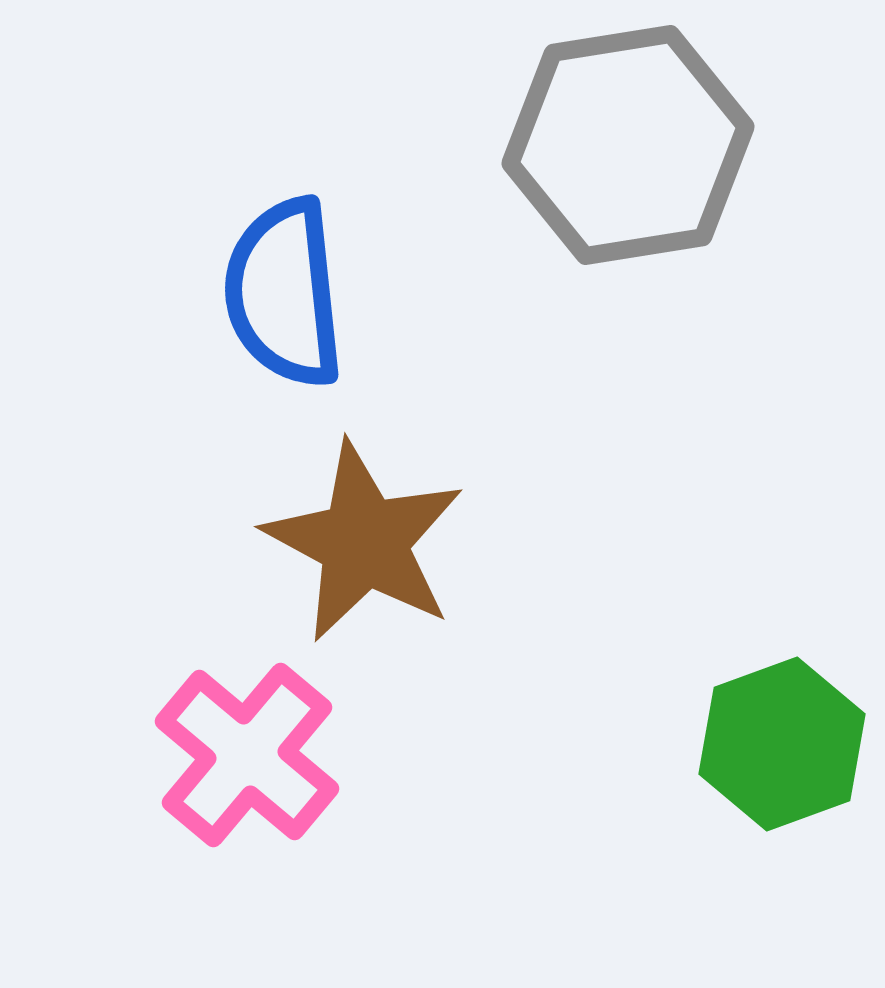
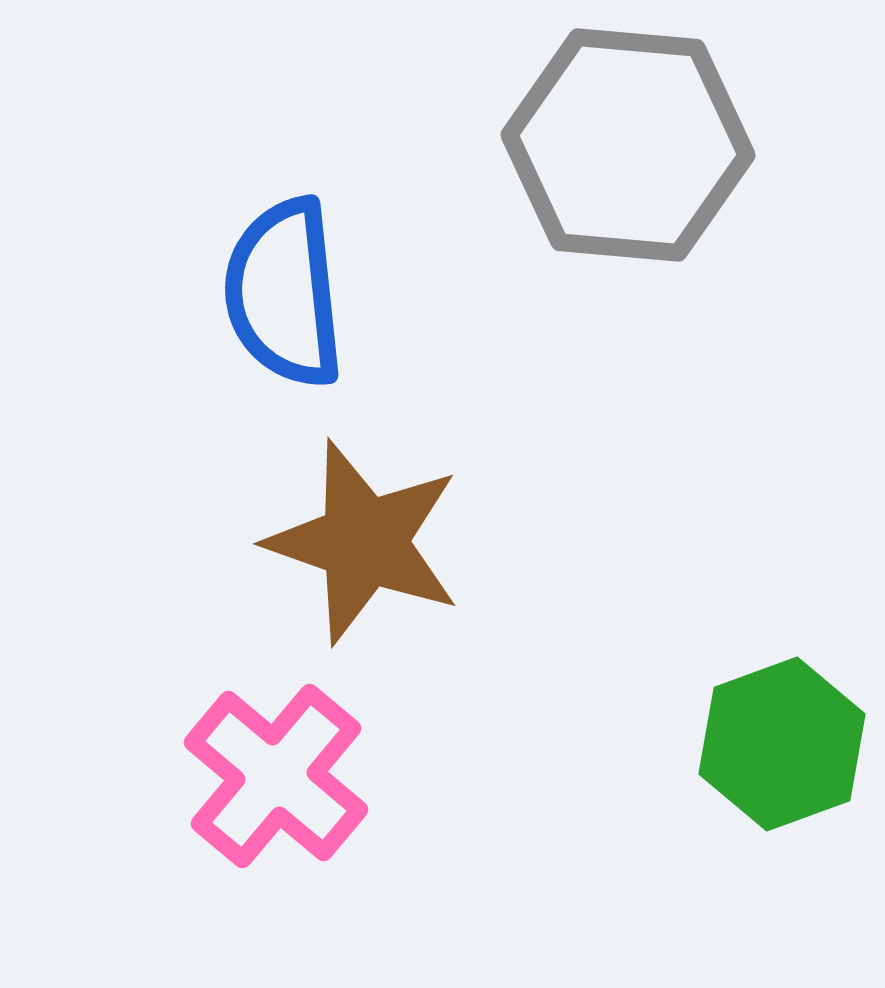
gray hexagon: rotated 14 degrees clockwise
brown star: rotated 9 degrees counterclockwise
pink cross: moved 29 px right, 21 px down
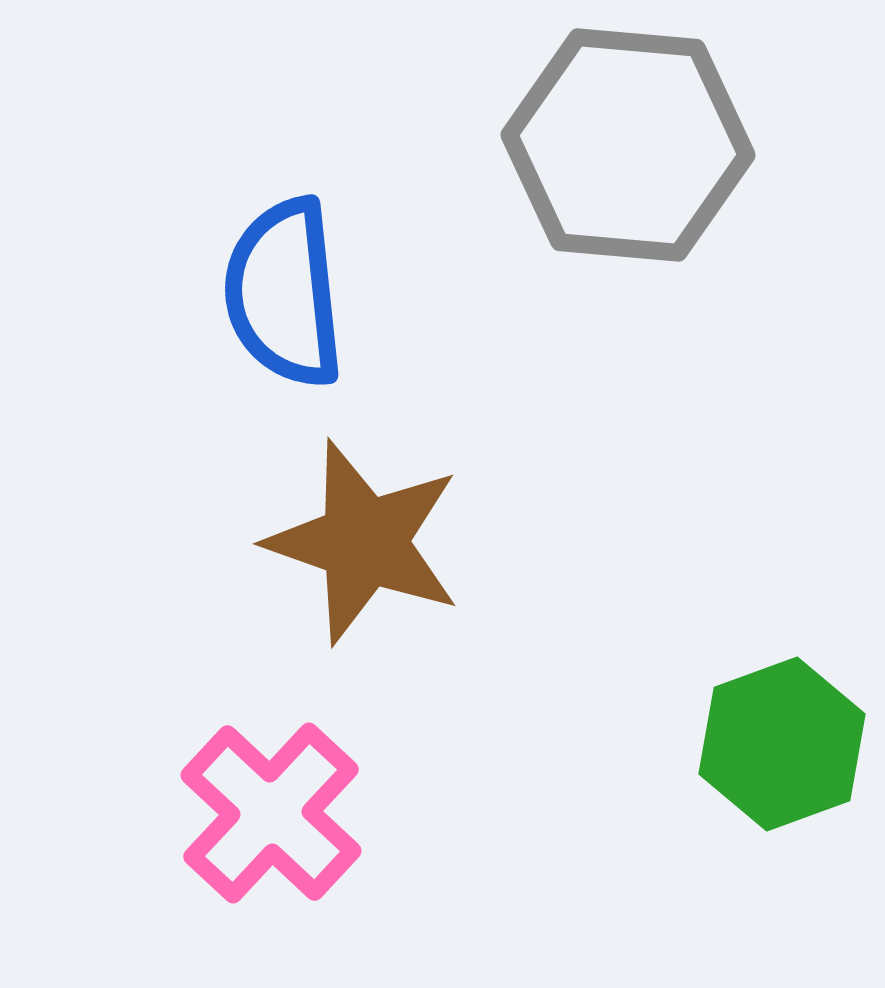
pink cross: moved 5 px left, 37 px down; rotated 3 degrees clockwise
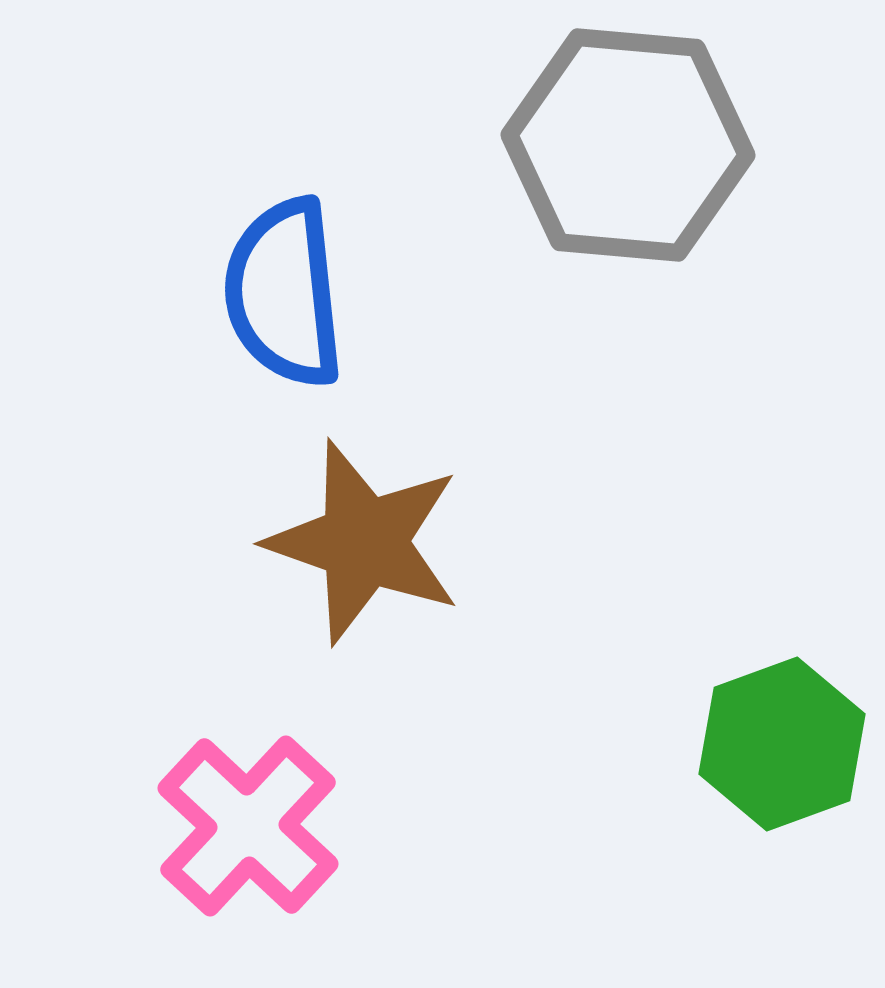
pink cross: moved 23 px left, 13 px down
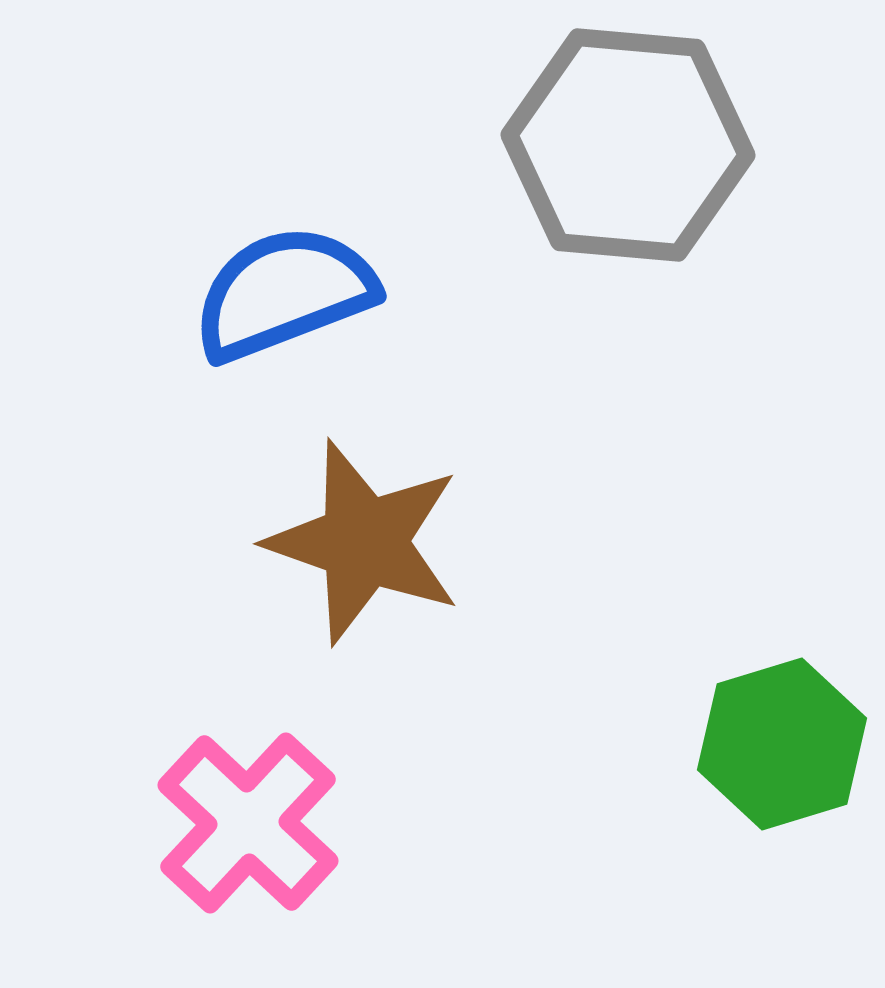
blue semicircle: rotated 75 degrees clockwise
green hexagon: rotated 3 degrees clockwise
pink cross: moved 3 px up
